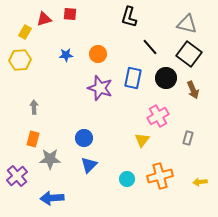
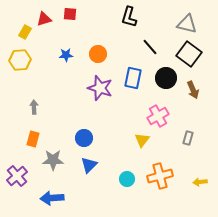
gray star: moved 3 px right, 1 px down
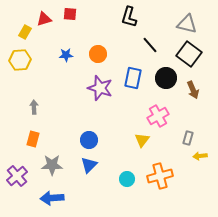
black line: moved 2 px up
blue circle: moved 5 px right, 2 px down
gray star: moved 1 px left, 5 px down
yellow arrow: moved 26 px up
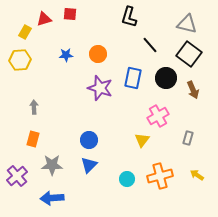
yellow arrow: moved 3 px left, 19 px down; rotated 40 degrees clockwise
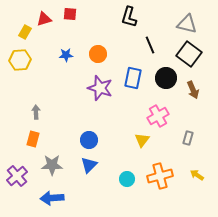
black line: rotated 18 degrees clockwise
gray arrow: moved 2 px right, 5 px down
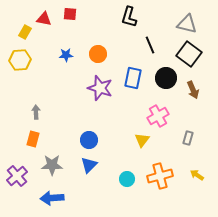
red triangle: rotated 28 degrees clockwise
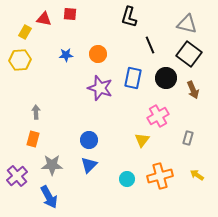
blue arrow: moved 3 px left, 1 px up; rotated 115 degrees counterclockwise
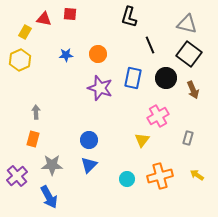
yellow hexagon: rotated 20 degrees counterclockwise
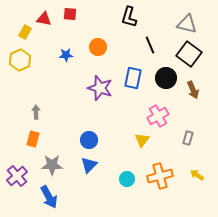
orange circle: moved 7 px up
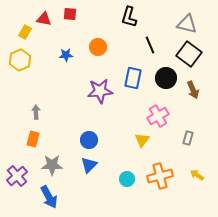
purple star: moved 3 px down; rotated 25 degrees counterclockwise
